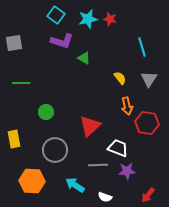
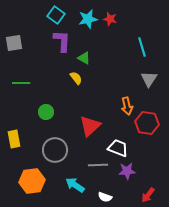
purple L-shape: rotated 105 degrees counterclockwise
yellow semicircle: moved 44 px left
orange hexagon: rotated 10 degrees counterclockwise
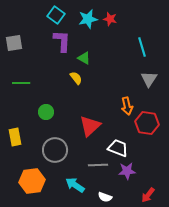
yellow rectangle: moved 1 px right, 2 px up
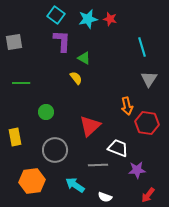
gray square: moved 1 px up
purple star: moved 10 px right, 1 px up
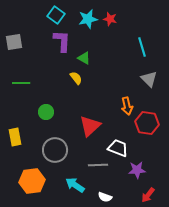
gray triangle: rotated 18 degrees counterclockwise
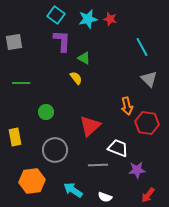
cyan line: rotated 12 degrees counterclockwise
cyan arrow: moved 2 px left, 5 px down
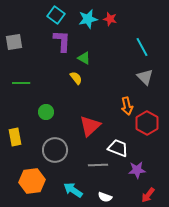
gray triangle: moved 4 px left, 2 px up
red hexagon: rotated 20 degrees clockwise
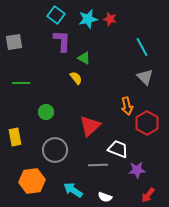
white trapezoid: moved 1 px down
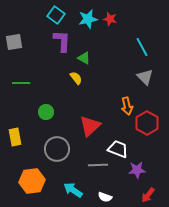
gray circle: moved 2 px right, 1 px up
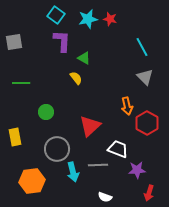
cyan arrow: moved 18 px up; rotated 138 degrees counterclockwise
red arrow: moved 1 px right, 2 px up; rotated 21 degrees counterclockwise
